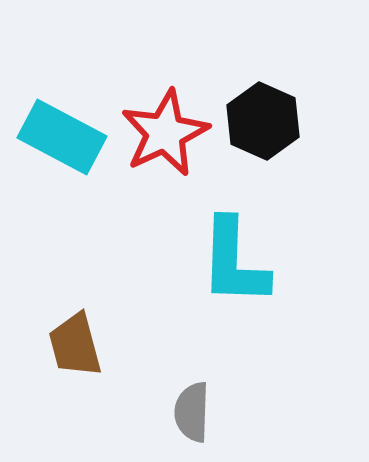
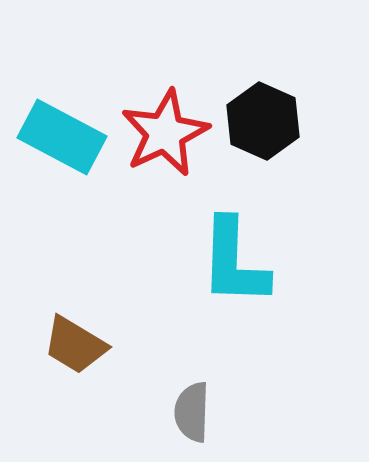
brown trapezoid: rotated 44 degrees counterclockwise
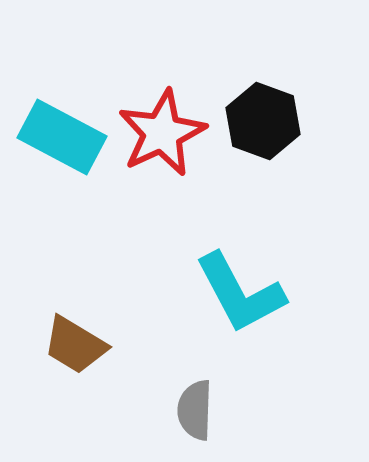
black hexagon: rotated 4 degrees counterclockwise
red star: moved 3 px left
cyan L-shape: moved 6 px right, 31 px down; rotated 30 degrees counterclockwise
gray semicircle: moved 3 px right, 2 px up
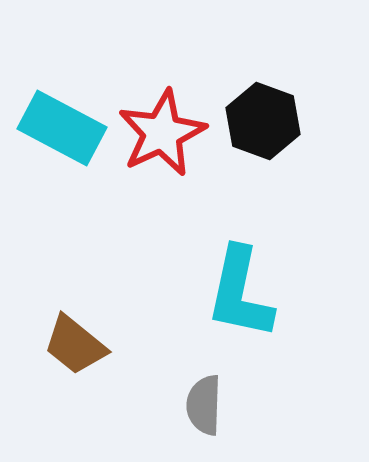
cyan rectangle: moved 9 px up
cyan L-shape: rotated 40 degrees clockwise
brown trapezoid: rotated 8 degrees clockwise
gray semicircle: moved 9 px right, 5 px up
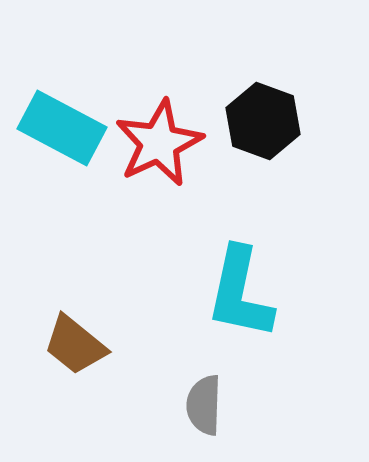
red star: moved 3 px left, 10 px down
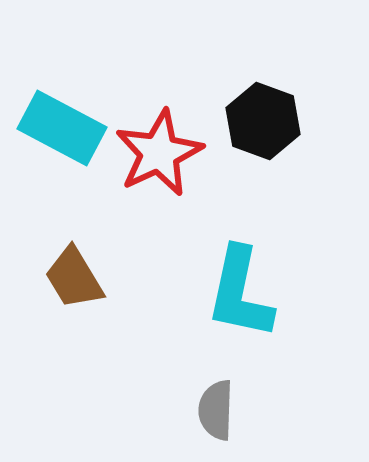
red star: moved 10 px down
brown trapezoid: moved 1 px left, 67 px up; rotated 20 degrees clockwise
gray semicircle: moved 12 px right, 5 px down
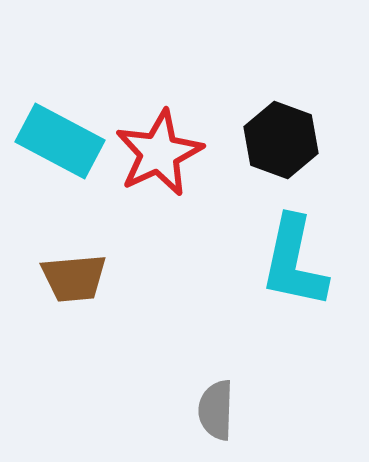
black hexagon: moved 18 px right, 19 px down
cyan rectangle: moved 2 px left, 13 px down
brown trapezoid: rotated 64 degrees counterclockwise
cyan L-shape: moved 54 px right, 31 px up
